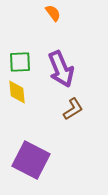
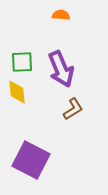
orange semicircle: moved 8 px right, 2 px down; rotated 48 degrees counterclockwise
green square: moved 2 px right
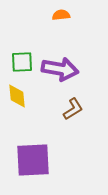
orange semicircle: rotated 12 degrees counterclockwise
purple arrow: moved 1 px left; rotated 57 degrees counterclockwise
yellow diamond: moved 4 px down
purple square: moved 2 px right; rotated 30 degrees counterclockwise
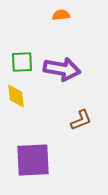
purple arrow: moved 2 px right
yellow diamond: moved 1 px left
brown L-shape: moved 8 px right, 11 px down; rotated 10 degrees clockwise
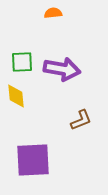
orange semicircle: moved 8 px left, 2 px up
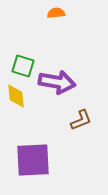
orange semicircle: moved 3 px right
green square: moved 1 px right, 4 px down; rotated 20 degrees clockwise
purple arrow: moved 5 px left, 13 px down
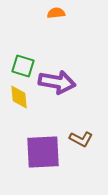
yellow diamond: moved 3 px right, 1 px down
brown L-shape: moved 19 px down; rotated 50 degrees clockwise
purple square: moved 10 px right, 8 px up
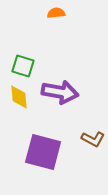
purple arrow: moved 3 px right, 10 px down
brown L-shape: moved 12 px right
purple square: rotated 18 degrees clockwise
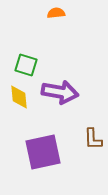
green square: moved 3 px right, 1 px up
brown L-shape: rotated 60 degrees clockwise
purple square: rotated 27 degrees counterclockwise
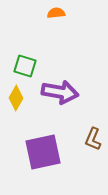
green square: moved 1 px left, 1 px down
yellow diamond: moved 3 px left, 1 px down; rotated 35 degrees clockwise
brown L-shape: rotated 25 degrees clockwise
